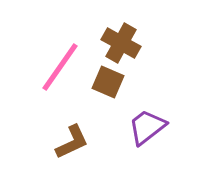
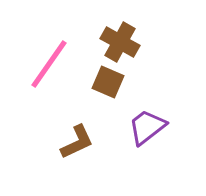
brown cross: moved 1 px left, 1 px up
pink line: moved 11 px left, 3 px up
brown L-shape: moved 5 px right
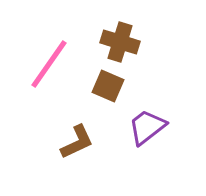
brown cross: rotated 12 degrees counterclockwise
brown square: moved 4 px down
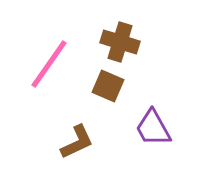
purple trapezoid: moved 6 px right, 1 px down; rotated 81 degrees counterclockwise
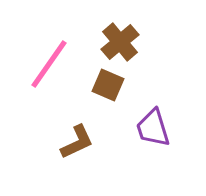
brown cross: rotated 33 degrees clockwise
brown square: moved 1 px up
purple trapezoid: rotated 12 degrees clockwise
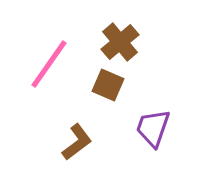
purple trapezoid: rotated 36 degrees clockwise
brown L-shape: rotated 12 degrees counterclockwise
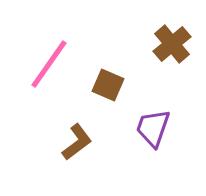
brown cross: moved 52 px right, 2 px down
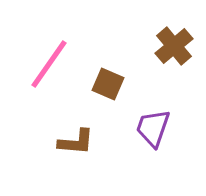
brown cross: moved 2 px right, 2 px down
brown square: moved 1 px up
brown L-shape: moved 1 px left; rotated 42 degrees clockwise
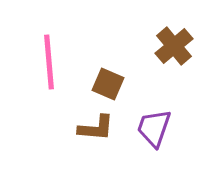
pink line: moved 2 px up; rotated 40 degrees counterclockwise
purple trapezoid: moved 1 px right
brown L-shape: moved 20 px right, 14 px up
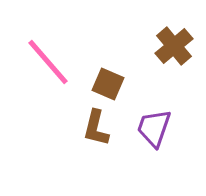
pink line: moved 1 px left; rotated 36 degrees counterclockwise
brown L-shape: rotated 99 degrees clockwise
